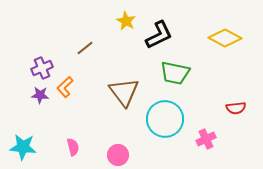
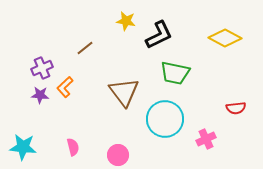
yellow star: rotated 18 degrees counterclockwise
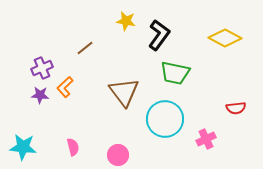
black L-shape: rotated 28 degrees counterclockwise
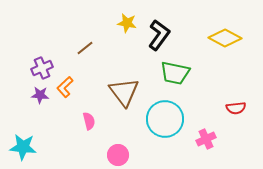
yellow star: moved 1 px right, 2 px down
pink semicircle: moved 16 px right, 26 px up
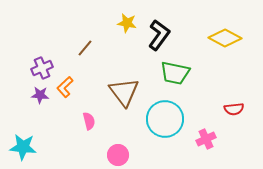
brown line: rotated 12 degrees counterclockwise
red semicircle: moved 2 px left, 1 px down
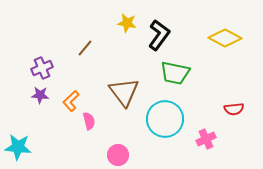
orange L-shape: moved 6 px right, 14 px down
cyan star: moved 5 px left
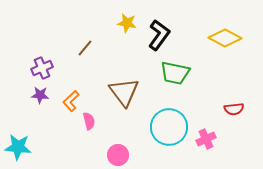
cyan circle: moved 4 px right, 8 px down
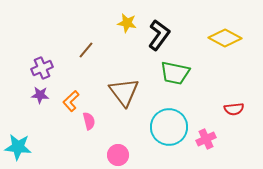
brown line: moved 1 px right, 2 px down
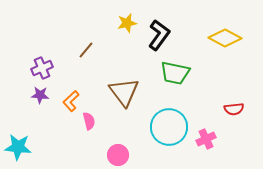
yellow star: rotated 24 degrees counterclockwise
